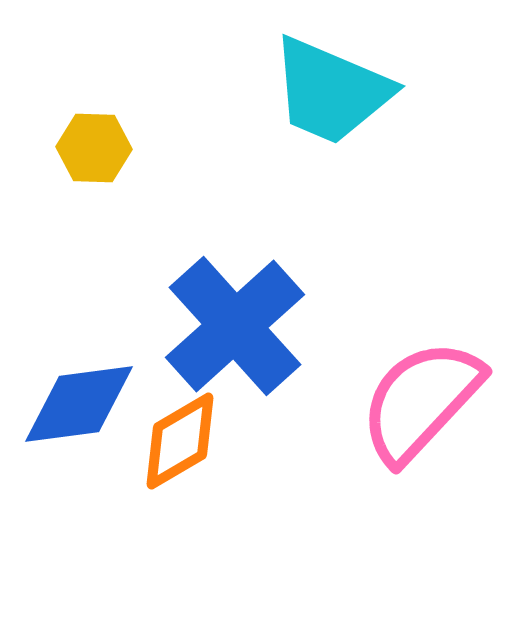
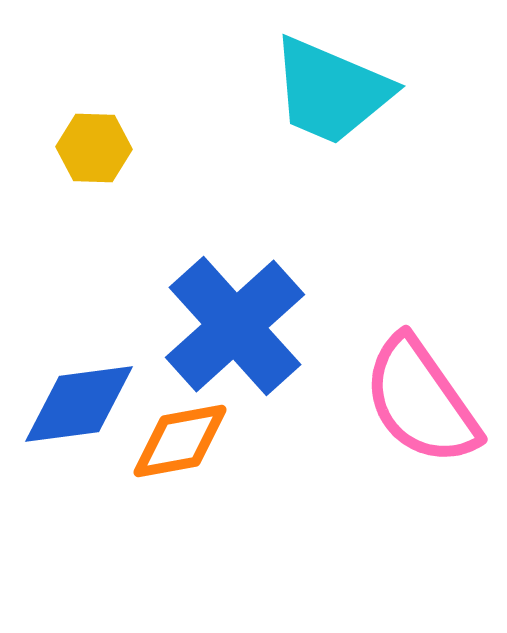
pink semicircle: rotated 78 degrees counterclockwise
orange diamond: rotated 20 degrees clockwise
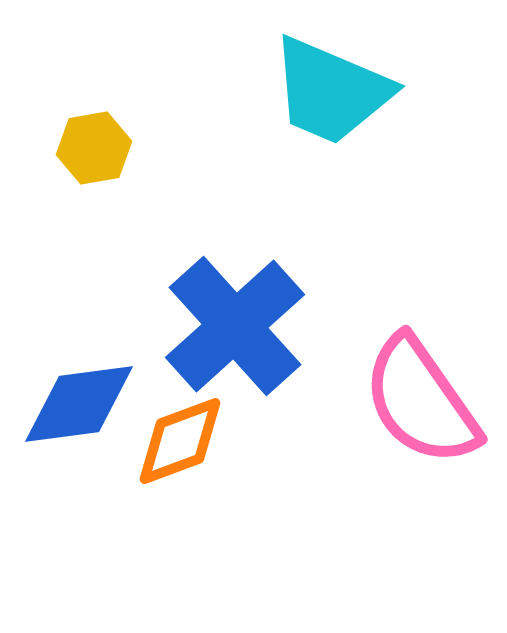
yellow hexagon: rotated 12 degrees counterclockwise
orange diamond: rotated 10 degrees counterclockwise
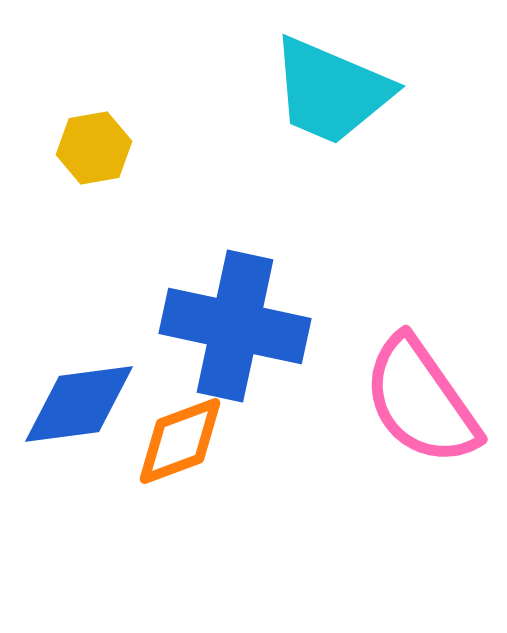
blue cross: rotated 36 degrees counterclockwise
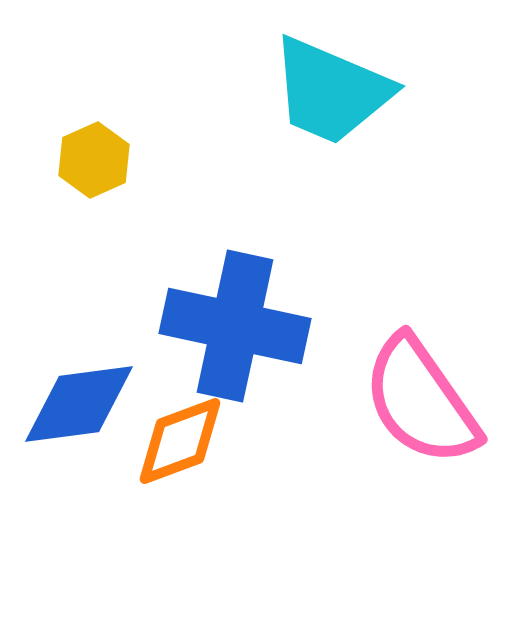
yellow hexagon: moved 12 px down; rotated 14 degrees counterclockwise
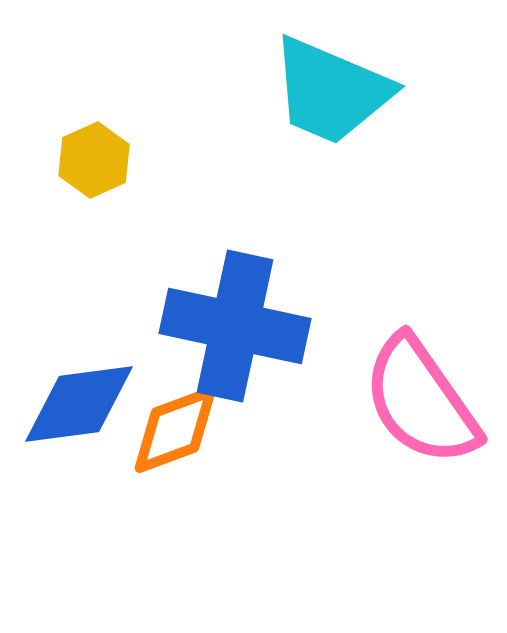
orange diamond: moved 5 px left, 11 px up
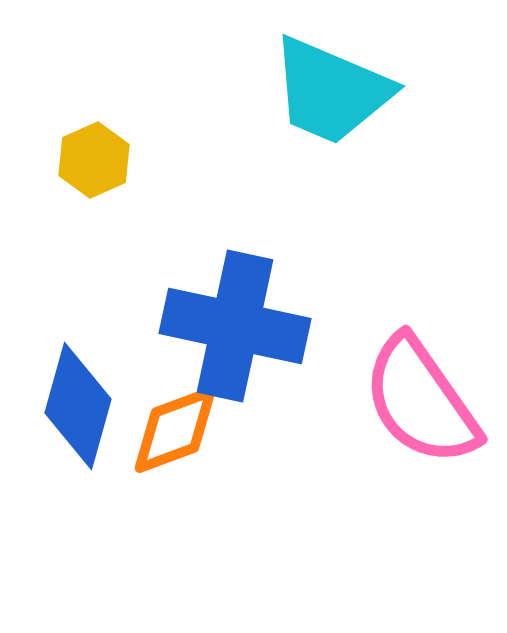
blue diamond: moved 1 px left, 2 px down; rotated 67 degrees counterclockwise
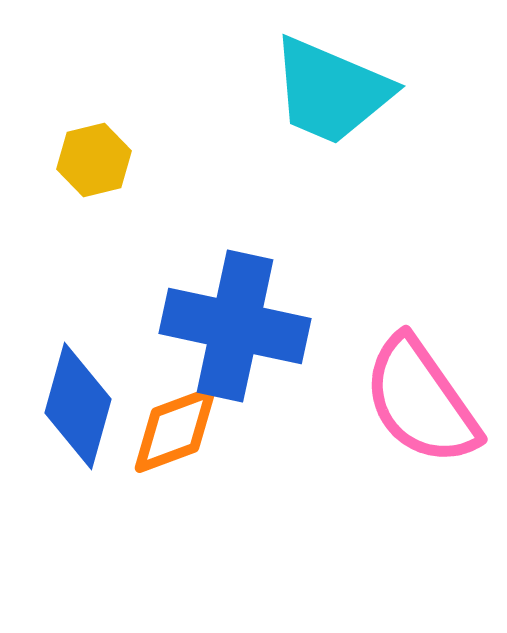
yellow hexagon: rotated 10 degrees clockwise
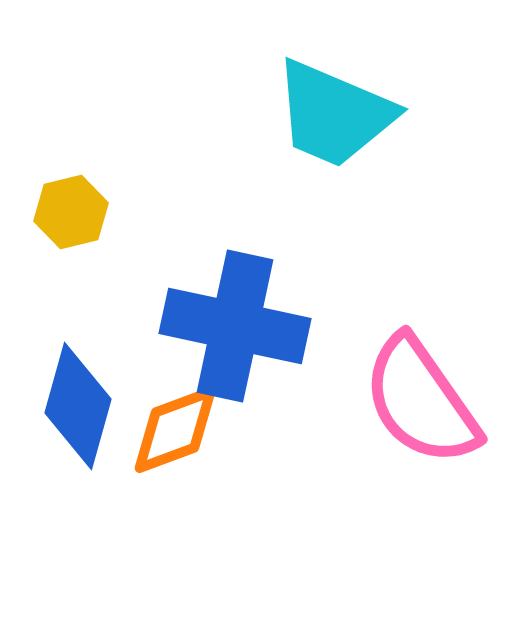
cyan trapezoid: moved 3 px right, 23 px down
yellow hexagon: moved 23 px left, 52 px down
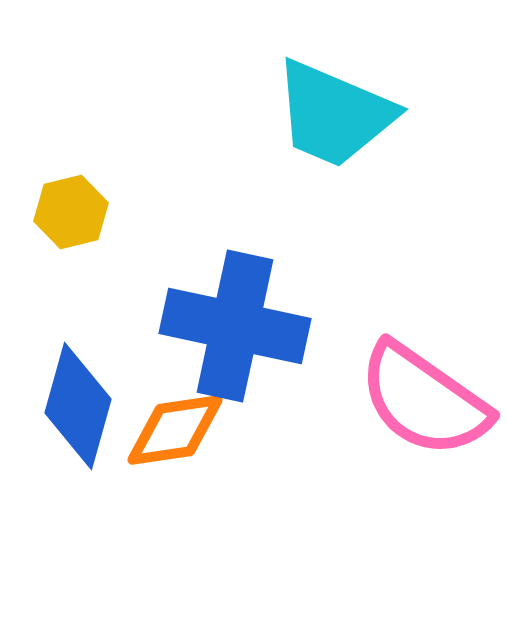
pink semicircle: moved 3 px right, 1 px up; rotated 20 degrees counterclockwise
orange diamond: rotated 12 degrees clockwise
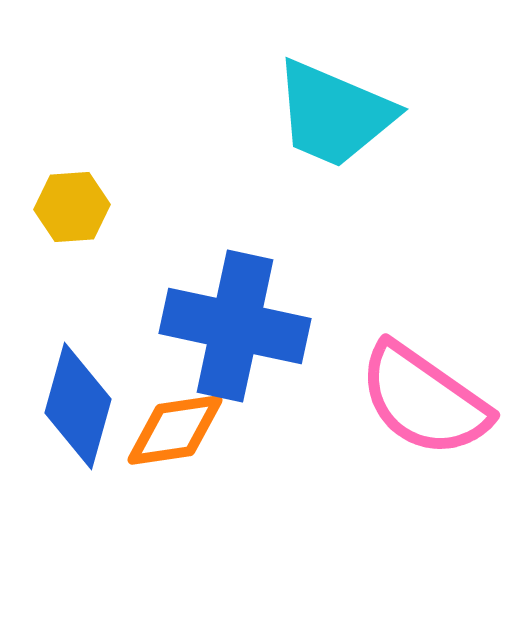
yellow hexagon: moved 1 px right, 5 px up; rotated 10 degrees clockwise
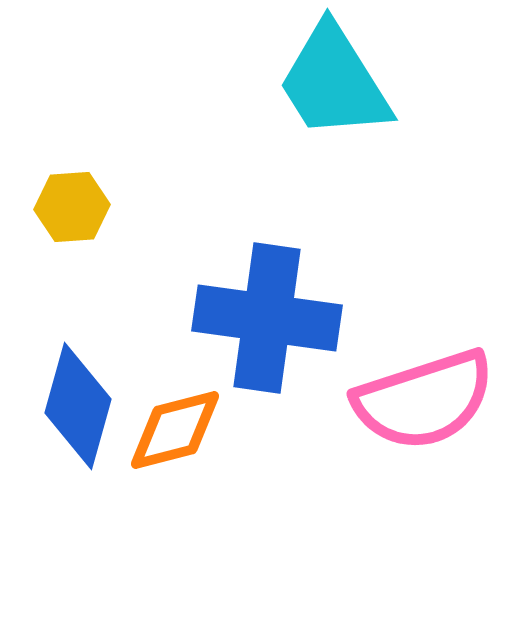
cyan trapezoid: moved 32 px up; rotated 35 degrees clockwise
blue cross: moved 32 px right, 8 px up; rotated 4 degrees counterclockwise
pink semicircle: rotated 53 degrees counterclockwise
orange diamond: rotated 6 degrees counterclockwise
